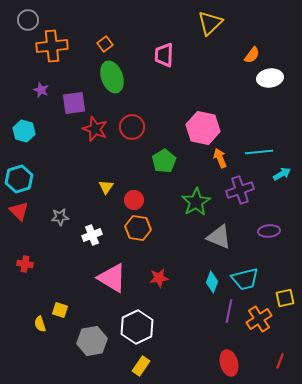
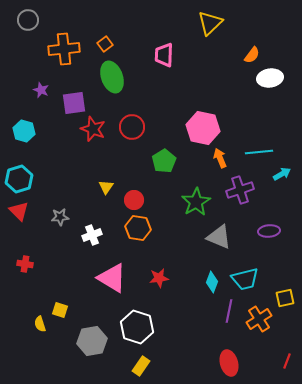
orange cross at (52, 46): moved 12 px right, 3 px down
red star at (95, 129): moved 2 px left
white hexagon at (137, 327): rotated 16 degrees counterclockwise
red line at (280, 361): moved 7 px right
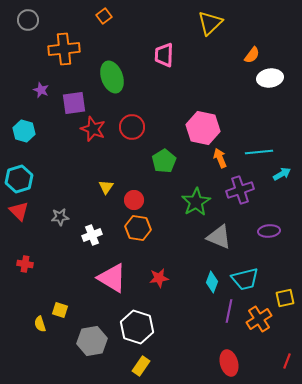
orange square at (105, 44): moved 1 px left, 28 px up
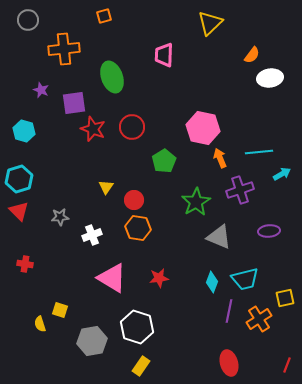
orange square at (104, 16): rotated 21 degrees clockwise
red line at (287, 361): moved 4 px down
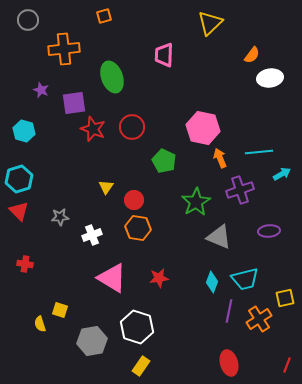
green pentagon at (164, 161): rotated 15 degrees counterclockwise
